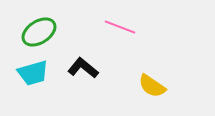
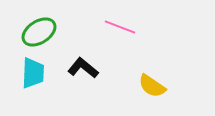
cyan trapezoid: rotated 72 degrees counterclockwise
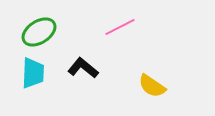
pink line: rotated 48 degrees counterclockwise
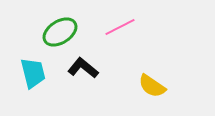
green ellipse: moved 21 px right
cyan trapezoid: rotated 16 degrees counterclockwise
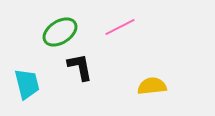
black L-shape: moved 3 px left, 1 px up; rotated 40 degrees clockwise
cyan trapezoid: moved 6 px left, 11 px down
yellow semicircle: rotated 140 degrees clockwise
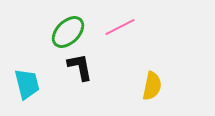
green ellipse: moved 8 px right; rotated 12 degrees counterclockwise
yellow semicircle: rotated 108 degrees clockwise
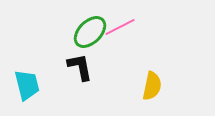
green ellipse: moved 22 px right
cyan trapezoid: moved 1 px down
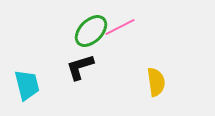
green ellipse: moved 1 px right, 1 px up
black L-shape: rotated 96 degrees counterclockwise
yellow semicircle: moved 4 px right, 4 px up; rotated 20 degrees counterclockwise
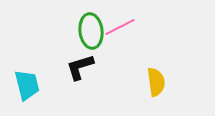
green ellipse: rotated 52 degrees counterclockwise
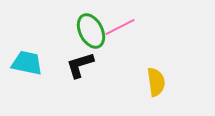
green ellipse: rotated 20 degrees counterclockwise
black L-shape: moved 2 px up
cyan trapezoid: moved 22 px up; rotated 64 degrees counterclockwise
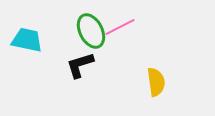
cyan trapezoid: moved 23 px up
